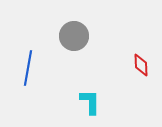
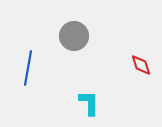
red diamond: rotated 15 degrees counterclockwise
cyan L-shape: moved 1 px left, 1 px down
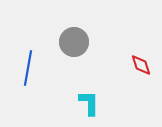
gray circle: moved 6 px down
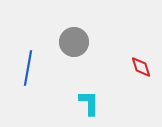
red diamond: moved 2 px down
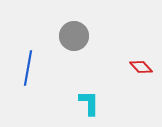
gray circle: moved 6 px up
red diamond: rotated 25 degrees counterclockwise
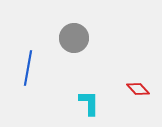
gray circle: moved 2 px down
red diamond: moved 3 px left, 22 px down
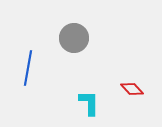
red diamond: moved 6 px left
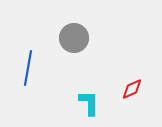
red diamond: rotated 70 degrees counterclockwise
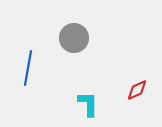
red diamond: moved 5 px right, 1 px down
cyan L-shape: moved 1 px left, 1 px down
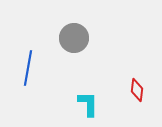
red diamond: rotated 60 degrees counterclockwise
